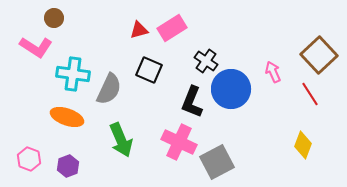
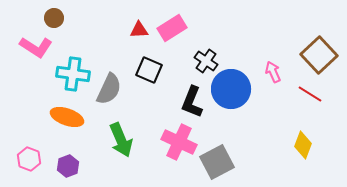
red triangle: rotated 12 degrees clockwise
red line: rotated 25 degrees counterclockwise
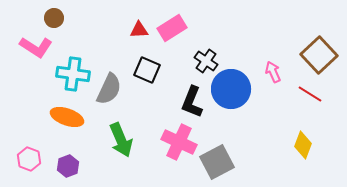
black square: moved 2 px left
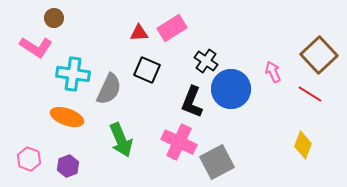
red triangle: moved 3 px down
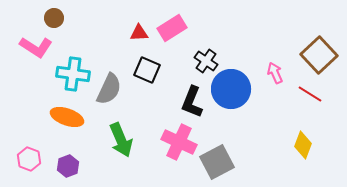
pink arrow: moved 2 px right, 1 px down
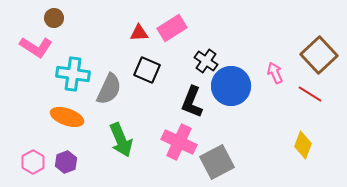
blue circle: moved 3 px up
pink hexagon: moved 4 px right, 3 px down; rotated 10 degrees clockwise
purple hexagon: moved 2 px left, 4 px up
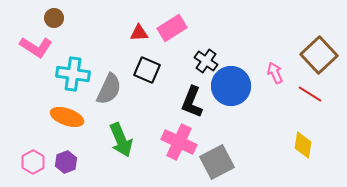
yellow diamond: rotated 12 degrees counterclockwise
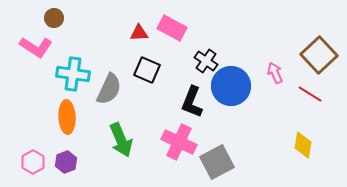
pink rectangle: rotated 60 degrees clockwise
orange ellipse: rotated 68 degrees clockwise
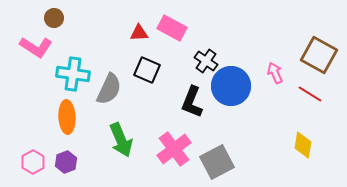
brown square: rotated 18 degrees counterclockwise
pink cross: moved 5 px left, 7 px down; rotated 28 degrees clockwise
